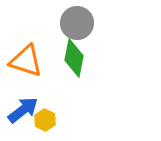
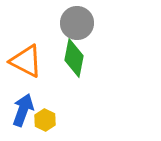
orange triangle: rotated 9 degrees clockwise
blue arrow: rotated 32 degrees counterclockwise
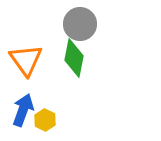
gray circle: moved 3 px right, 1 px down
orange triangle: moved 1 px up; rotated 27 degrees clockwise
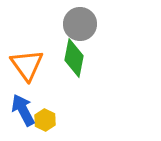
orange triangle: moved 1 px right, 5 px down
blue arrow: rotated 48 degrees counterclockwise
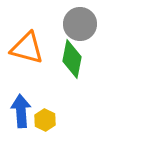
green diamond: moved 2 px left, 1 px down
orange triangle: moved 17 px up; rotated 39 degrees counterclockwise
blue arrow: moved 2 px left, 1 px down; rotated 24 degrees clockwise
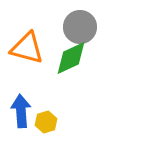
gray circle: moved 3 px down
green diamond: moved 1 px left, 1 px up; rotated 54 degrees clockwise
yellow hexagon: moved 1 px right, 2 px down; rotated 15 degrees clockwise
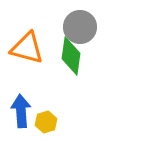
green diamond: moved 2 px up; rotated 57 degrees counterclockwise
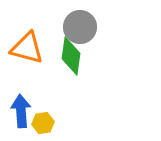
yellow hexagon: moved 3 px left, 1 px down; rotated 10 degrees clockwise
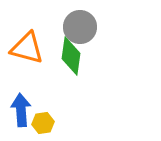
blue arrow: moved 1 px up
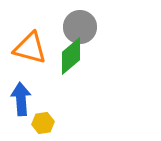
orange triangle: moved 3 px right
green diamond: rotated 42 degrees clockwise
blue arrow: moved 11 px up
